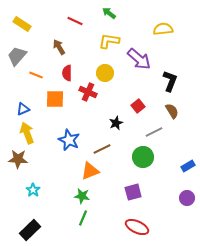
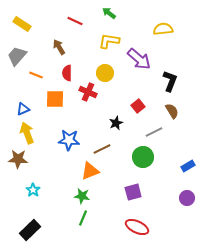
blue star: rotated 20 degrees counterclockwise
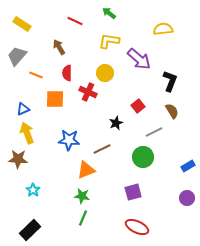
orange triangle: moved 4 px left, 1 px up
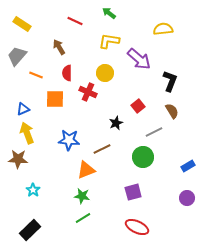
green line: rotated 35 degrees clockwise
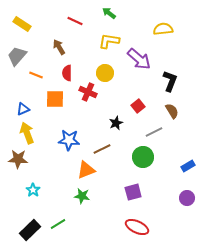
green line: moved 25 px left, 6 px down
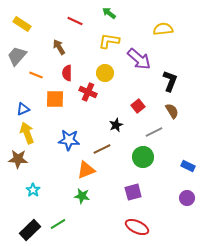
black star: moved 2 px down
blue rectangle: rotated 56 degrees clockwise
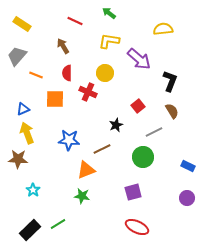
brown arrow: moved 4 px right, 1 px up
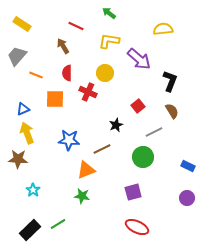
red line: moved 1 px right, 5 px down
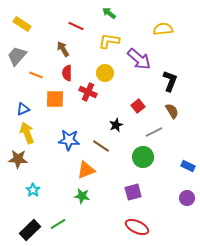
brown arrow: moved 3 px down
brown line: moved 1 px left, 3 px up; rotated 60 degrees clockwise
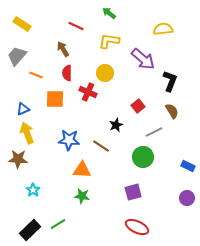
purple arrow: moved 4 px right
orange triangle: moved 4 px left; rotated 24 degrees clockwise
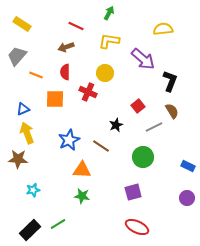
green arrow: rotated 80 degrees clockwise
brown arrow: moved 3 px right, 2 px up; rotated 77 degrees counterclockwise
red semicircle: moved 2 px left, 1 px up
gray line: moved 5 px up
blue star: rotated 30 degrees counterclockwise
cyan star: rotated 24 degrees clockwise
